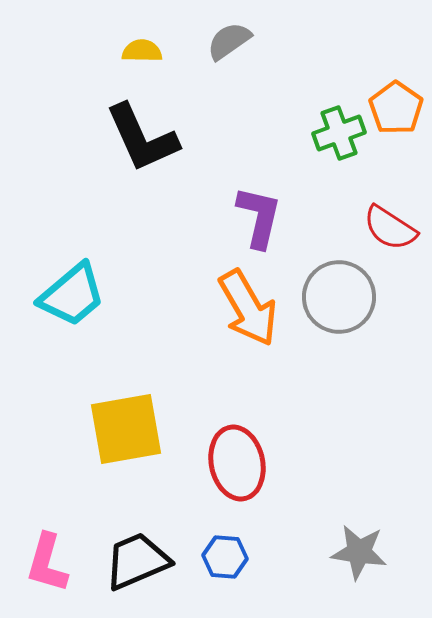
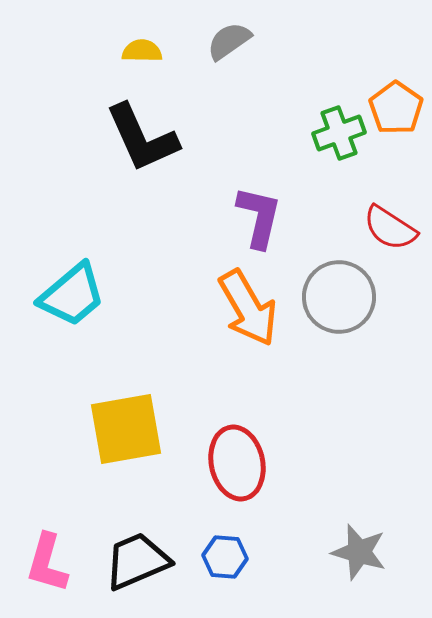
gray star: rotated 8 degrees clockwise
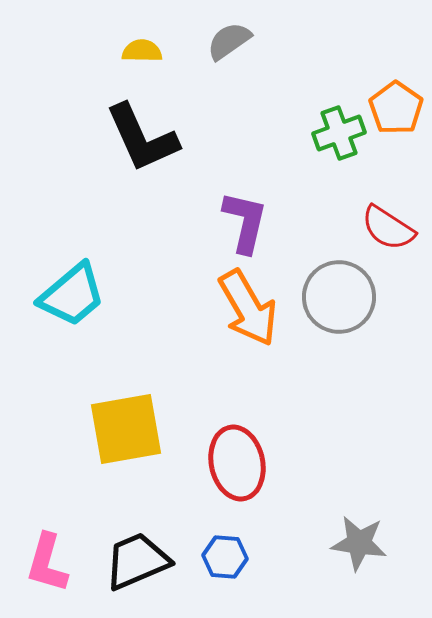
purple L-shape: moved 14 px left, 5 px down
red semicircle: moved 2 px left
gray star: moved 9 px up; rotated 8 degrees counterclockwise
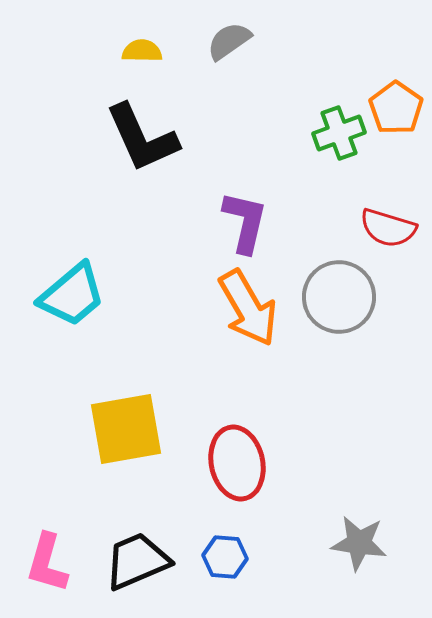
red semicircle: rotated 16 degrees counterclockwise
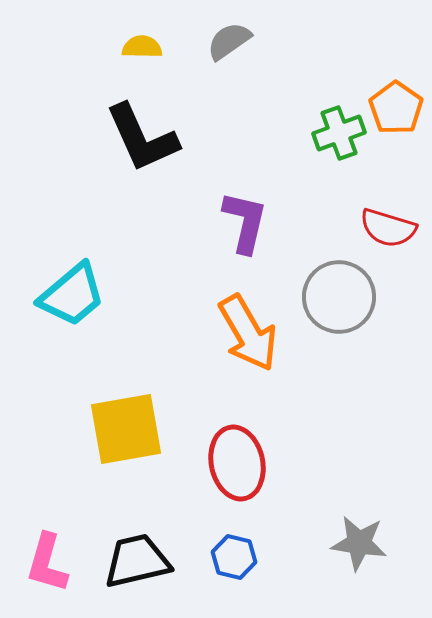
yellow semicircle: moved 4 px up
orange arrow: moved 25 px down
blue hexagon: moved 9 px right; rotated 9 degrees clockwise
black trapezoid: rotated 10 degrees clockwise
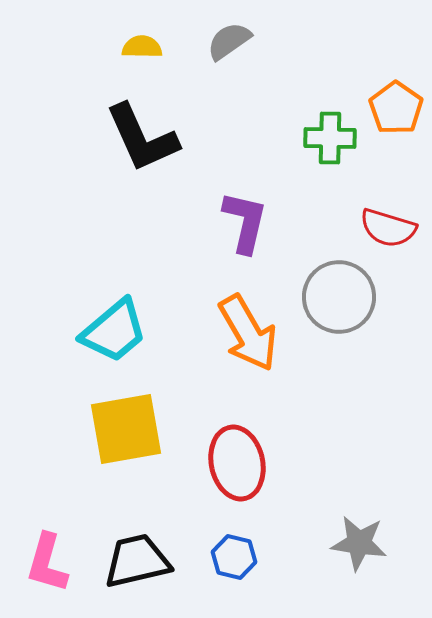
green cross: moved 9 px left, 5 px down; rotated 21 degrees clockwise
cyan trapezoid: moved 42 px right, 36 px down
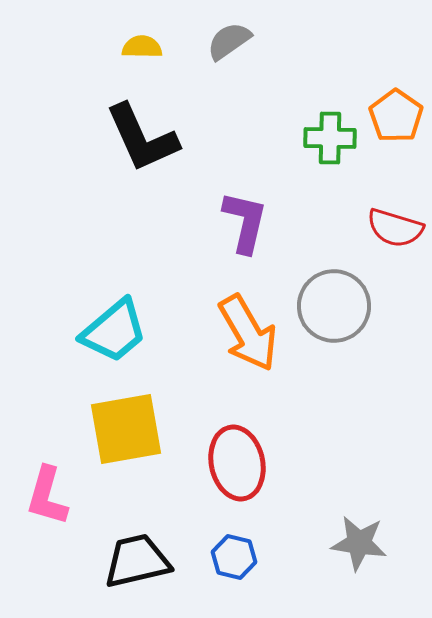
orange pentagon: moved 8 px down
red semicircle: moved 7 px right
gray circle: moved 5 px left, 9 px down
pink L-shape: moved 67 px up
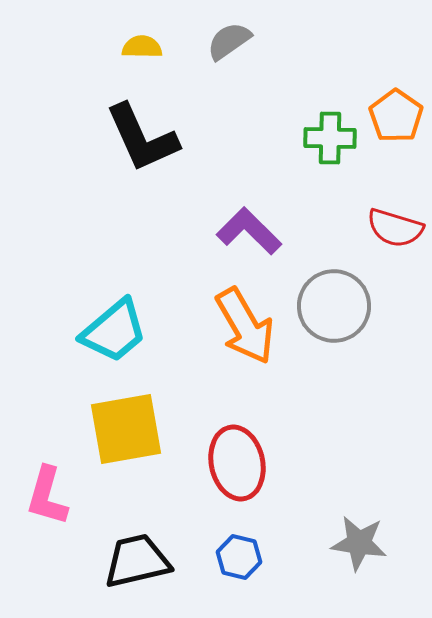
purple L-shape: moved 4 px right, 9 px down; rotated 58 degrees counterclockwise
orange arrow: moved 3 px left, 7 px up
blue hexagon: moved 5 px right
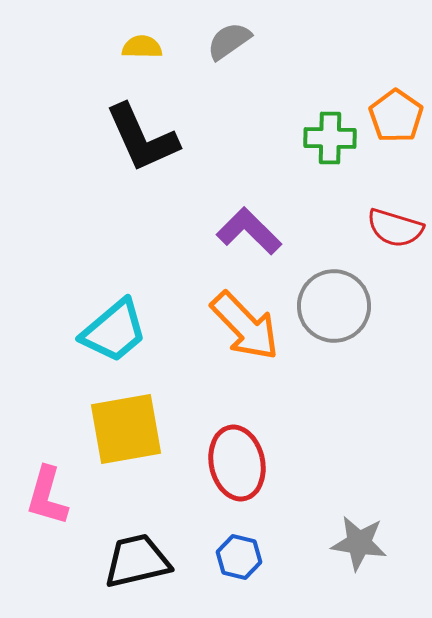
orange arrow: rotated 14 degrees counterclockwise
